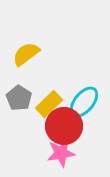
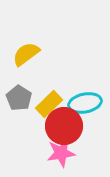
cyan ellipse: moved 1 px right, 1 px down; rotated 40 degrees clockwise
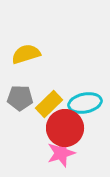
yellow semicircle: rotated 20 degrees clockwise
gray pentagon: moved 1 px right; rotated 30 degrees counterclockwise
red circle: moved 1 px right, 2 px down
pink star: rotated 8 degrees counterclockwise
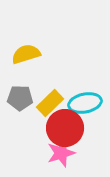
yellow rectangle: moved 1 px right, 1 px up
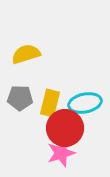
yellow rectangle: rotated 32 degrees counterclockwise
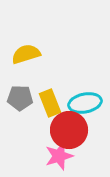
yellow rectangle: rotated 36 degrees counterclockwise
red circle: moved 4 px right, 2 px down
pink star: moved 2 px left, 3 px down
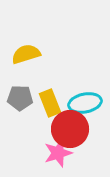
red circle: moved 1 px right, 1 px up
pink star: moved 1 px left, 3 px up
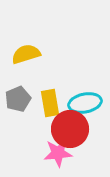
gray pentagon: moved 2 px left, 1 px down; rotated 25 degrees counterclockwise
yellow rectangle: rotated 12 degrees clockwise
pink star: rotated 12 degrees clockwise
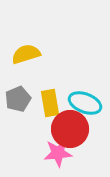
cyan ellipse: rotated 32 degrees clockwise
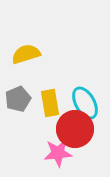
cyan ellipse: rotated 40 degrees clockwise
red circle: moved 5 px right
